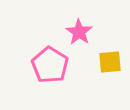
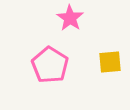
pink star: moved 9 px left, 14 px up
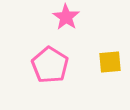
pink star: moved 4 px left, 1 px up
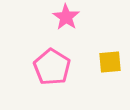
pink pentagon: moved 2 px right, 2 px down
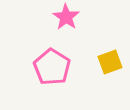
yellow square: rotated 15 degrees counterclockwise
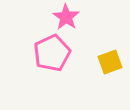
pink pentagon: moved 14 px up; rotated 15 degrees clockwise
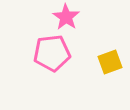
pink pentagon: rotated 18 degrees clockwise
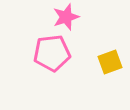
pink star: rotated 20 degrees clockwise
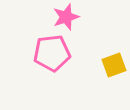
yellow square: moved 4 px right, 3 px down
